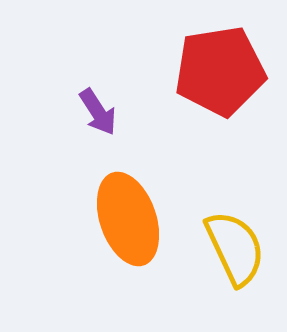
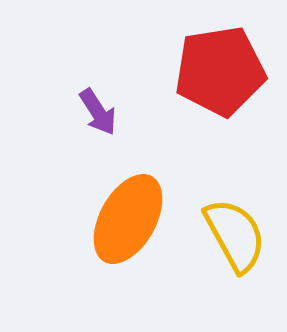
orange ellipse: rotated 48 degrees clockwise
yellow semicircle: moved 13 px up; rotated 4 degrees counterclockwise
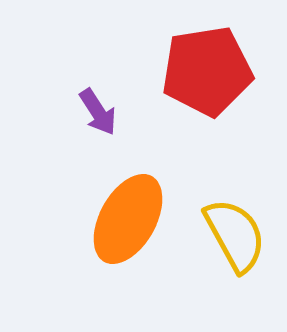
red pentagon: moved 13 px left
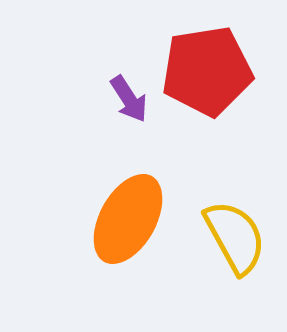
purple arrow: moved 31 px right, 13 px up
yellow semicircle: moved 2 px down
